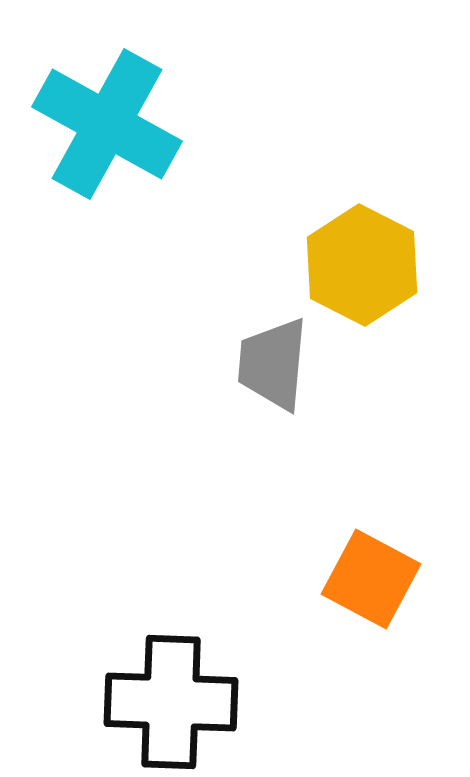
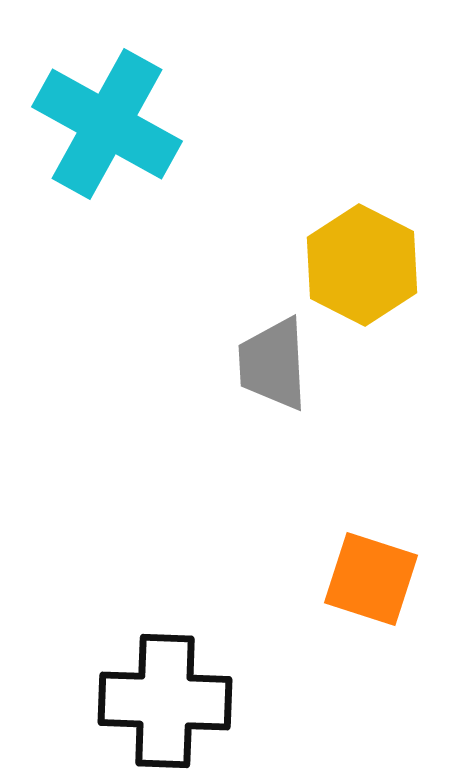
gray trapezoid: rotated 8 degrees counterclockwise
orange square: rotated 10 degrees counterclockwise
black cross: moved 6 px left, 1 px up
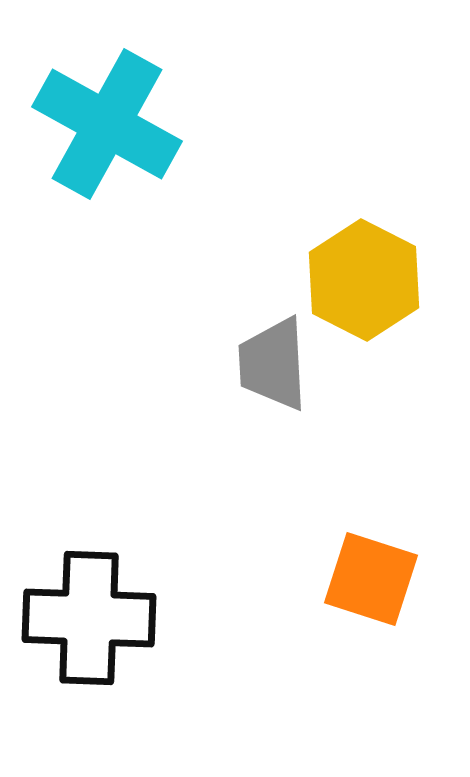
yellow hexagon: moved 2 px right, 15 px down
black cross: moved 76 px left, 83 px up
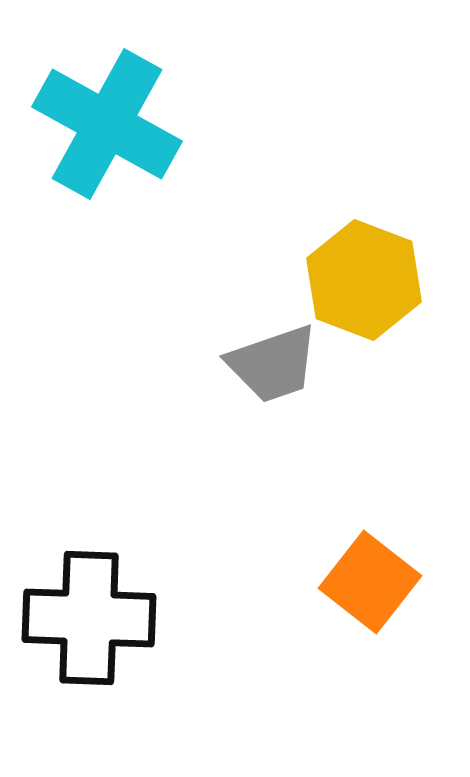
yellow hexagon: rotated 6 degrees counterclockwise
gray trapezoid: rotated 106 degrees counterclockwise
orange square: moved 1 px left, 3 px down; rotated 20 degrees clockwise
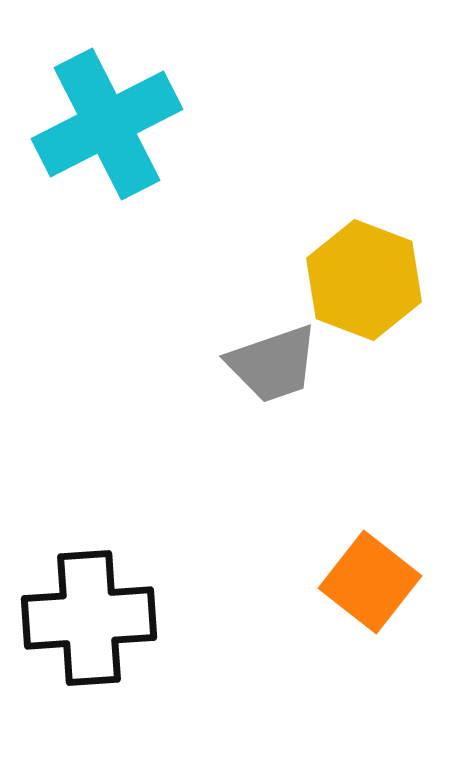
cyan cross: rotated 34 degrees clockwise
black cross: rotated 6 degrees counterclockwise
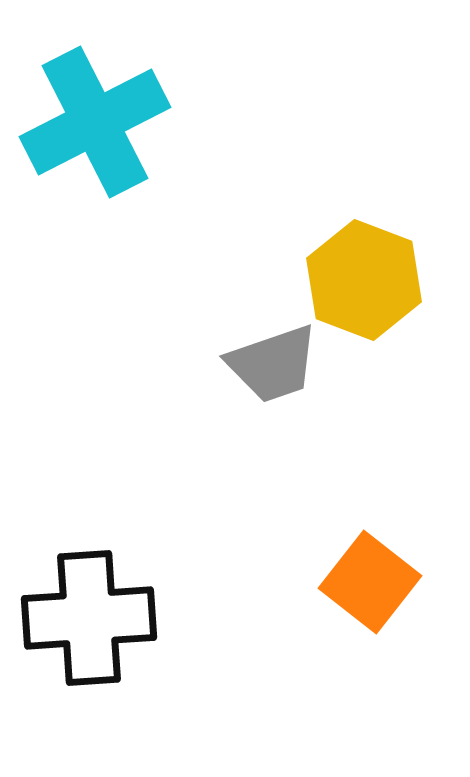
cyan cross: moved 12 px left, 2 px up
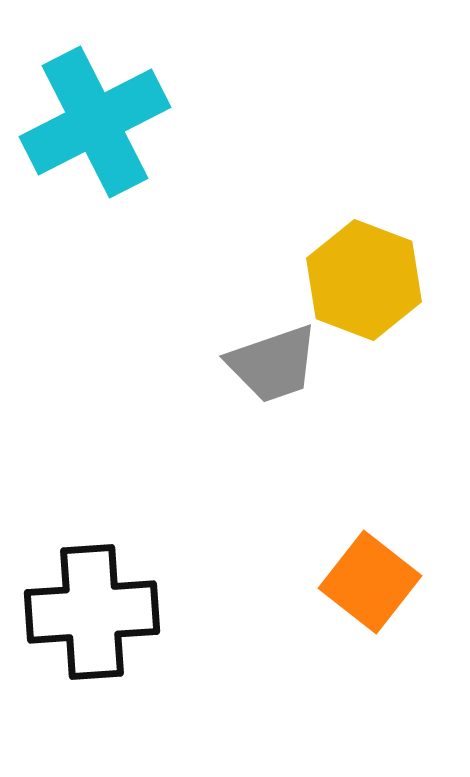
black cross: moved 3 px right, 6 px up
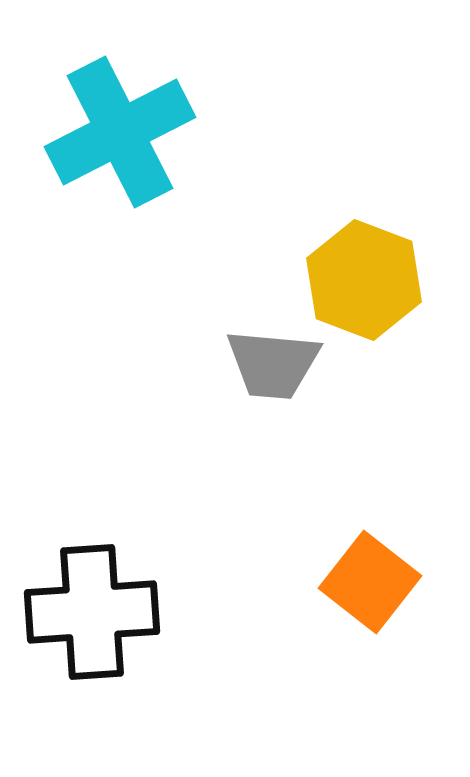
cyan cross: moved 25 px right, 10 px down
gray trapezoid: rotated 24 degrees clockwise
